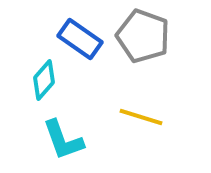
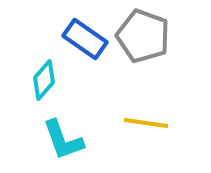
blue rectangle: moved 5 px right
yellow line: moved 5 px right, 6 px down; rotated 9 degrees counterclockwise
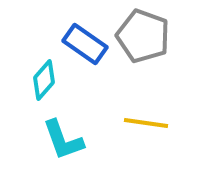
blue rectangle: moved 5 px down
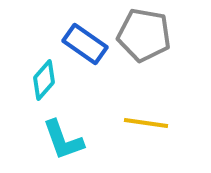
gray pentagon: moved 1 px right, 1 px up; rotated 10 degrees counterclockwise
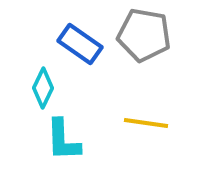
blue rectangle: moved 5 px left
cyan diamond: moved 1 px left, 8 px down; rotated 15 degrees counterclockwise
cyan L-shape: rotated 18 degrees clockwise
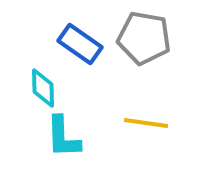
gray pentagon: moved 3 px down
cyan diamond: rotated 27 degrees counterclockwise
cyan L-shape: moved 3 px up
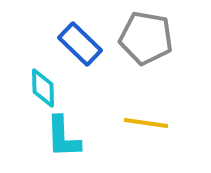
gray pentagon: moved 2 px right
blue rectangle: rotated 9 degrees clockwise
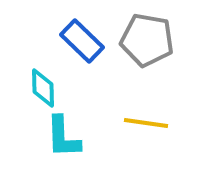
gray pentagon: moved 1 px right, 2 px down
blue rectangle: moved 2 px right, 3 px up
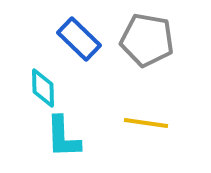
blue rectangle: moved 3 px left, 2 px up
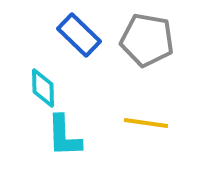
blue rectangle: moved 4 px up
cyan L-shape: moved 1 px right, 1 px up
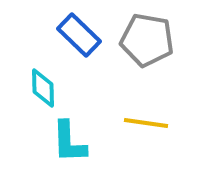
cyan L-shape: moved 5 px right, 6 px down
